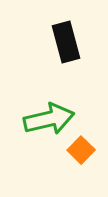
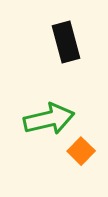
orange square: moved 1 px down
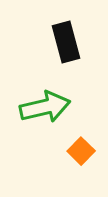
green arrow: moved 4 px left, 12 px up
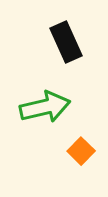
black rectangle: rotated 9 degrees counterclockwise
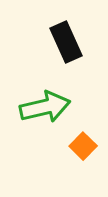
orange square: moved 2 px right, 5 px up
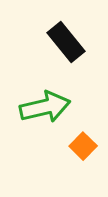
black rectangle: rotated 15 degrees counterclockwise
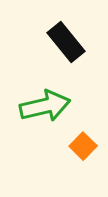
green arrow: moved 1 px up
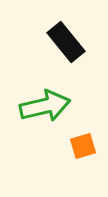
orange square: rotated 28 degrees clockwise
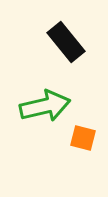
orange square: moved 8 px up; rotated 32 degrees clockwise
